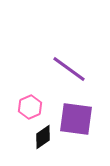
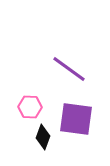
pink hexagon: rotated 25 degrees clockwise
black diamond: rotated 35 degrees counterclockwise
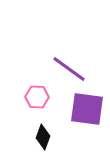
pink hexagon: moved 7 px right, 10 px up
purple square: moved 11 px right, 10 px up
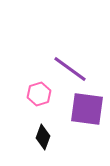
purple line: moved 1 px right
pink hexagon: moved 2 px right, 3 px up; rotated 20 degrees counterclockwise
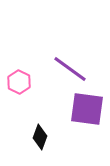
pink hexagon: moved 20 px left, 12 px up; rotated 15 degrees counterclockwise
black diamond: moved 3 px left
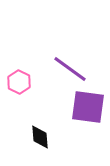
purple square: moved 1 px right, 2 px up
black diamond: rotated 25 degrees counterclockwise
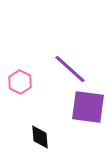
purple line: rotated 6 degrees clockwise
pink hexagon: moved 1 px right
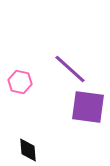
pink hexagon: rotated 15 degrees counterclockwise
black diamond: moved 12 px left, 13 px down
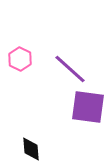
pink hexagon: moved 23 px up; rotated 15 degrees clockwise
black diamond: moved 3 px right, 1 px up
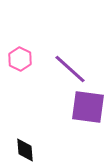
black diamond: moved 6 px left, 1 px down
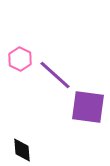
purple line: moved 15 px left, 6 px down
black diamond: moved 3 px left
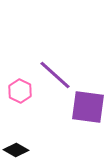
pink hexagon: moved 32 px down
black diamond: moved 6 px left; rotated 55 degrees counterclockwise
